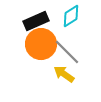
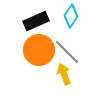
cyan diamond: rotated 25 degrees counterclockwise
orange circle: moved 2 px left, 6 px down
yellow arrow: rotated 35 degrees clockwise
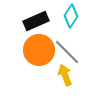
yellow arrow: moved 1 px right, 1 px down
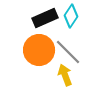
black rectangle: moved 9 px right, 3 px up
gray line: moved 1 px right
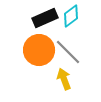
cyan diamond: rotated 20 degrees clockwise
yellow arrow: moved 1 px left, 4 px down
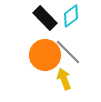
black rectangle: rotated 70 degrees clockwise
orange circle: moved 6 px right, 5 px down
